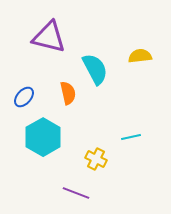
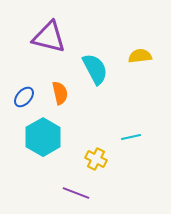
orange semicircle: moved 8 px left
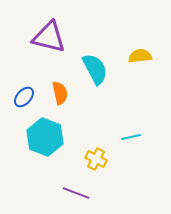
cyan hexagon: moved 2 px right; rotated 9 degrees counterclockwise
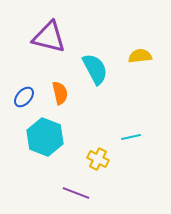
yellow cross: moved 2 px right
